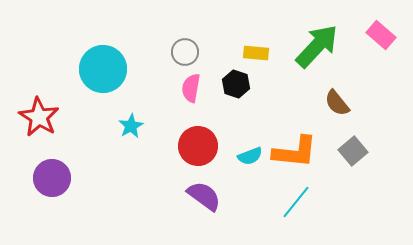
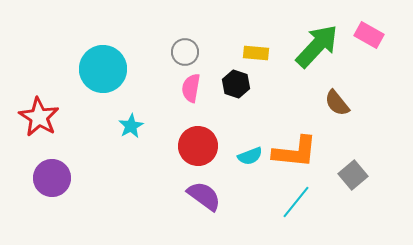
pink rectangle: moved 12 px left; rotated 12 degrees counterclockwise
gray square: moved 24 px down
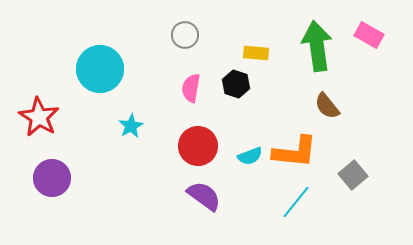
green arrow: rotated 51 degrees counterclockwise
gray circle: moved 17 px up
cyan circle: moved 3 px left
brown semicircle: moved 10 px left, 3 px down
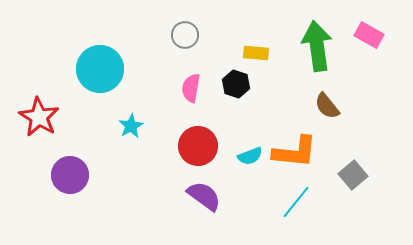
purple circle: moved 18 px right, 3 px up
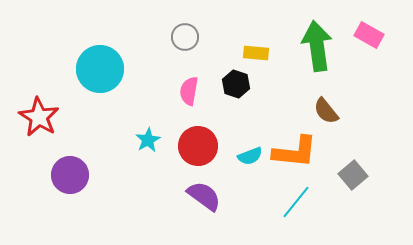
gray circle: moved 2 px down
pink semicircle: moved 2 px left, 3 px down
brown semicircle: moved 1 px left, 5 px down
cyan star: moved 17 px right, 14 px down
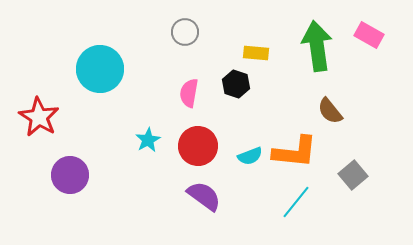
gray circle: moved 5 px up
pink semicircle: moved 2 px down
brown semicircle: moved 4 px right
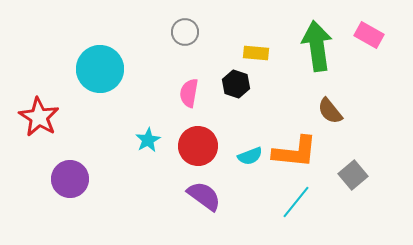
purple circle: moved 4 px down
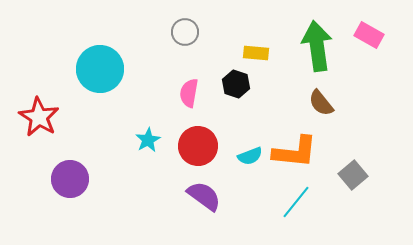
brown semicircle: moved 9 px left, 8 px up
